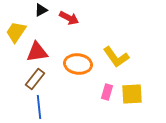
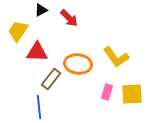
red arrow: rotated 18 degrees clockwise
yellow trapezoid: moved 2 px right, 1 px up
red triangle: rotated 10 degrees clockwise
brown rectangle: moved 16 px right
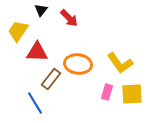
black triangle: rotated 24 degrees counterclockwise
yellow L-shape: moved 4 px right, 6 px down
blue line: moved 4 px left, 4 px up; rotated 25 degrees counterclockwise
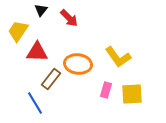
yellow L-shape: moved 2 px left, 6 px up
pink rectangle: moved 1 px left, 2 px up
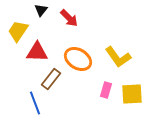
orange ellipse: moved 5 px up; rotated 24 degrees clockwise
blue line: rotated 10 degrees clockwise
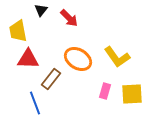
yellow trapezoid: rotated 45 degrees counterclockwise
red triangle: moved 9 px left, 7 px down
yellow L-shape: moved 1 px left
pink rectangle: moved 1 px left, 1 px down
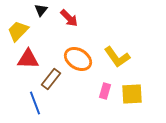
yellow trapezoid: rotated 55 degrees clockwise
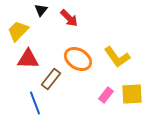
pink rectangle: moved 1 px right, 4 px down; rotated 21 degrees clockwise
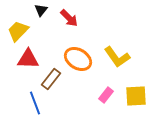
yellow square: moved 4 px right, 2 px down
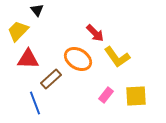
black triangle: moved 4 px left; rotated 16 degrees counterclockwise
red arrow: moved 26 px right, 15 px down
brown rectangle: rotated 10 degrees clockwise
